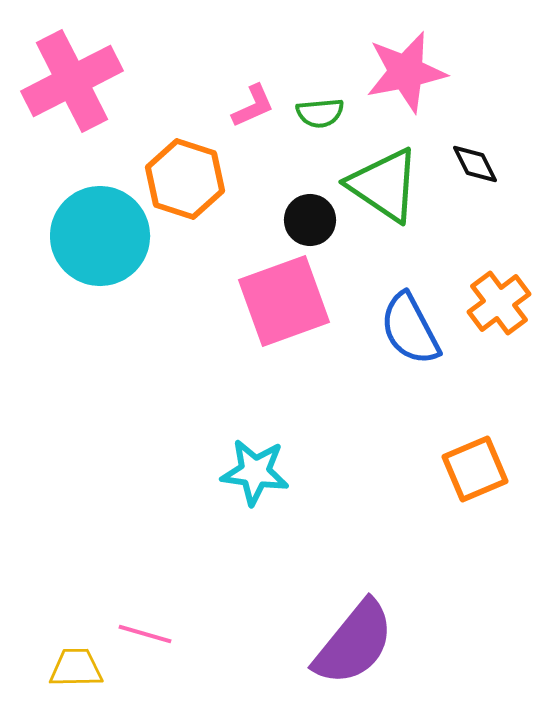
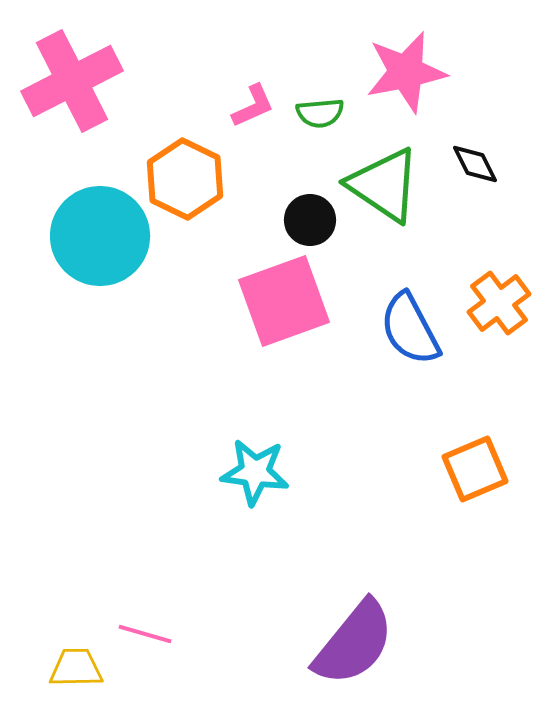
orange hexagon: rotated 8 degrees clockwise
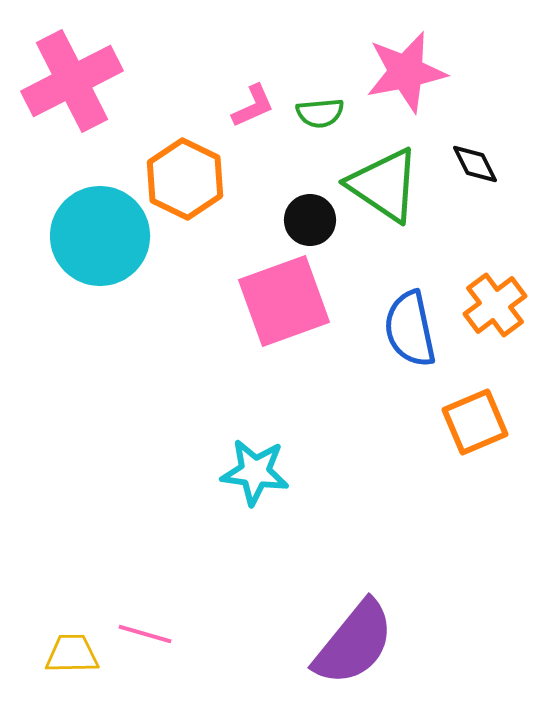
orange cross: moved 4 px left, 2 px down
blue semicircle: rotated 16 degrees clockwise
orange square: moved 47 px up
yellow trapezoid: moved 4 px left, 14 px up
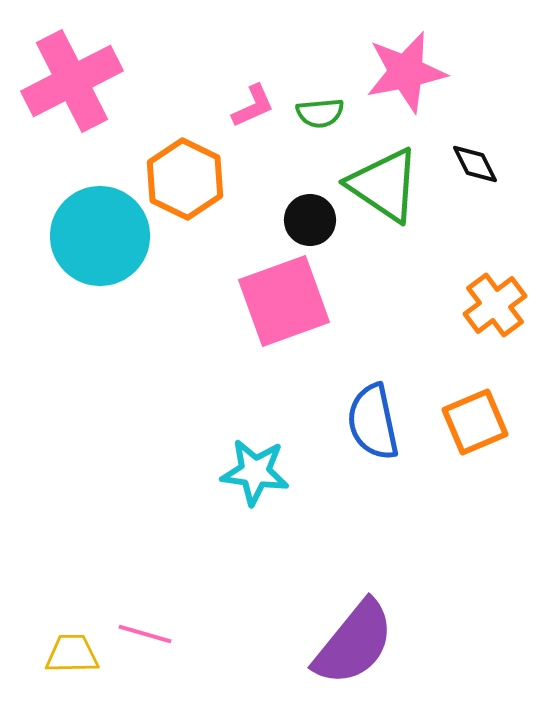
blue semicircle: moved 37 px left, 93 px down
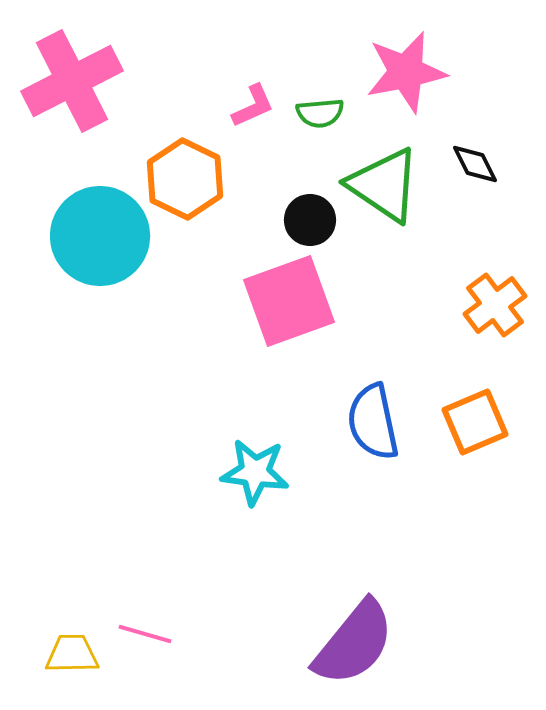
pink square: moved 5 px right
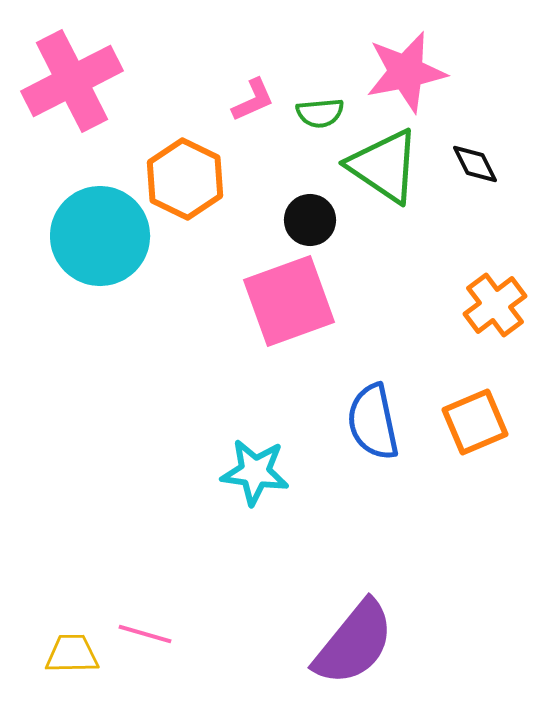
pink L-shape: moved 6 px up
green triangle: moved 19 px up
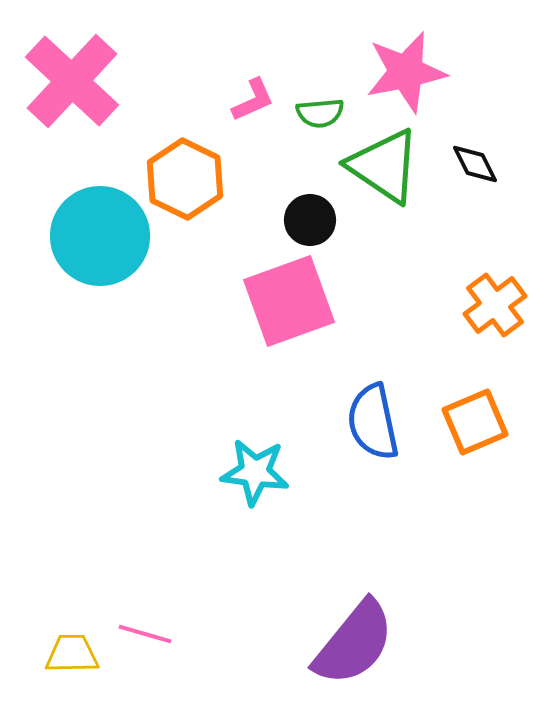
pink cross: rotated 20 degrees counterclockwise
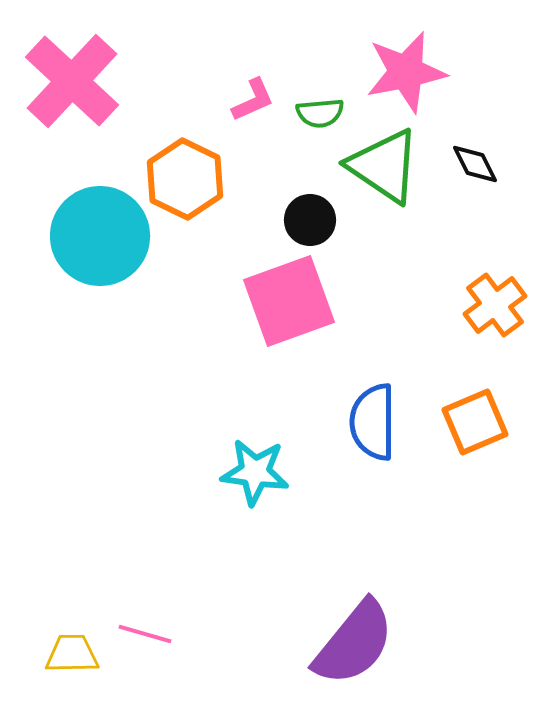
blue semicircle: rotated 12 degrees clockwise
